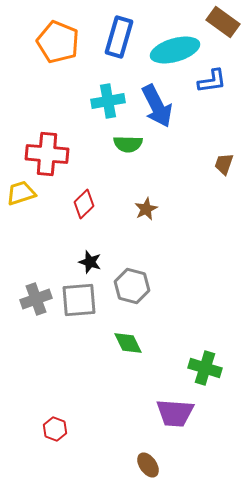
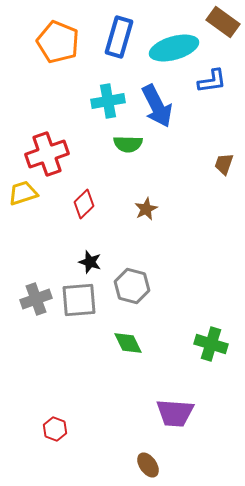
cyan ellipse: moved 1 px left, 2 px up
red cross: rotated 24 degrees counterclockwise
yellow trapezoid: moved 2 px right
green cross: moved 6 px right, 24 px up
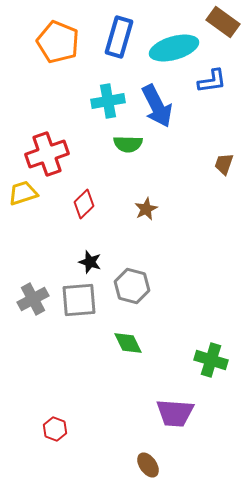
gray cross: moved 3 px left; rotated 8 degrees counterclockwise
green cross: moved 16 px down
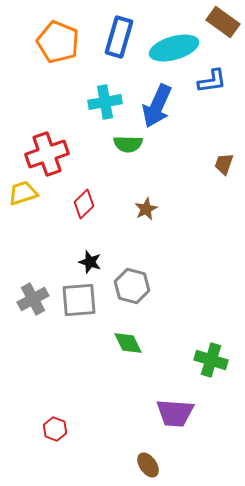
cyan cross: moved 3 px left, 1 px down
blue arrow: rotated 51 degrees clockwise
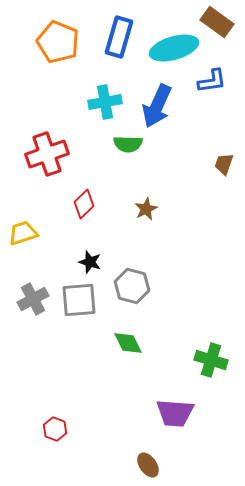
brown rectangle: moved 6 px left
yellow trapezoid: moved 40 px down
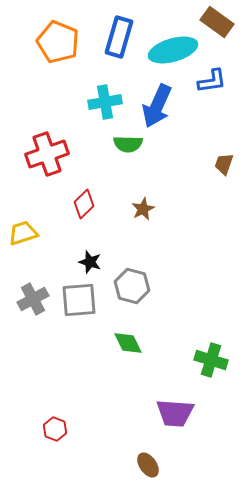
cyan ellipse: moved 1 px left, 2 px down
brown star: moved 3 px left
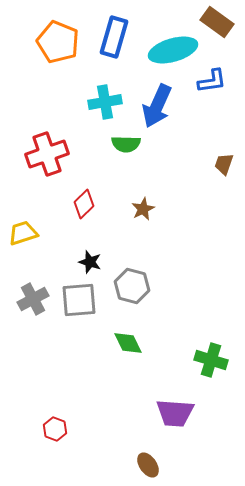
blue rectangle: moved 5 px left
green semicircle: moved 2 px left
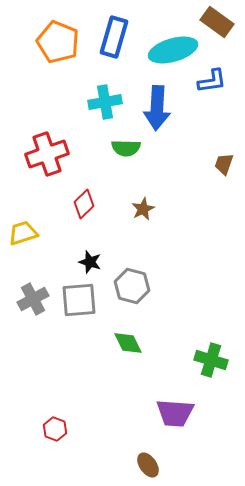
blue arrow: moved 2 px down; rotated 21 degrees counterclockwise
green semicircle: moved 4 px down
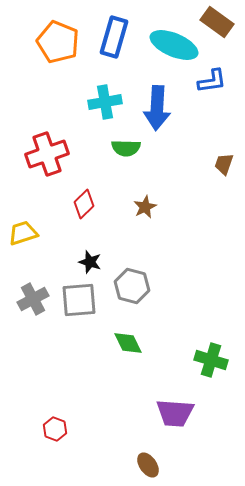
cyan ellipse: moved 1 px right, 5 px up; rotated 39 degrees clockwise
brown star: moved 2 px right, 2 px up
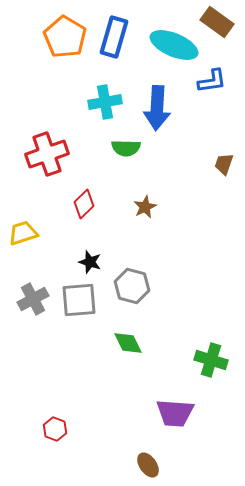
orange pentagon: moved 7 px right, 5 px up; rotated 9 degrees clockwise
